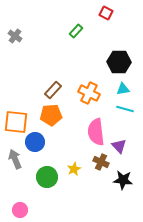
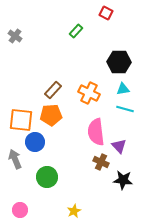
orange square: moved 5 px right, 2 px up
yellow star: moved 42 px down
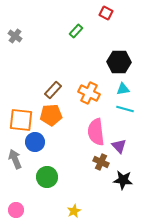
pink circle: moved 4 px left
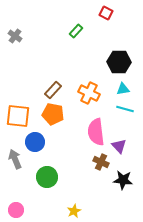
orange pentagon: moved 2 px right, 1 px up; rotated 15 degrees clockwise
orange square: moved 3 px left, 4 px up
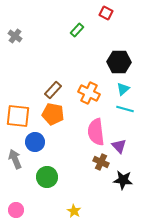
green rectangle: moved 1 px right, 1 px up
cyan triangle: rotated 32 degrees counterclockwise
yellow star: rotated 16 degrees counterclockwise
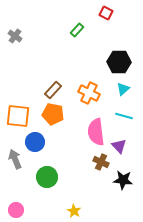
cyan line: moved 1 px left, 7 px down
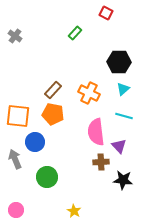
green rectangle: moved 2 px left, 3 px down
brown cross: rotated 28 degrees counterclockwise
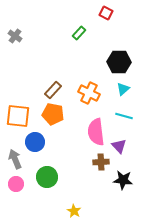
green rectangle: moved 4 px right
pink circle: moved 26 px up
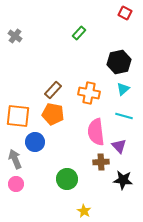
red square: moved 19 px right
black hexagon: rotated 15 degrees counterclockwise
orange cross: rotated 15 degrees counterclockwise
green circle: moved 20 px right, 2 px down
yellow star: moved 10 px right
